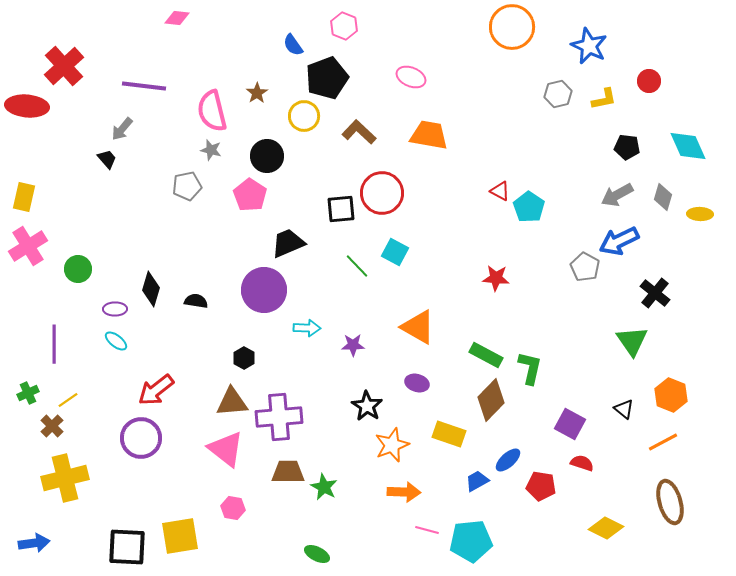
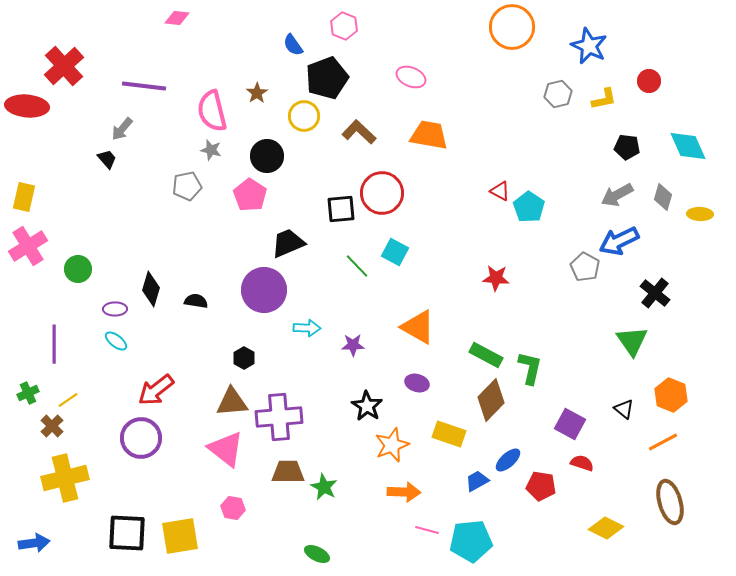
black square at (127, 547): moved 14 px up
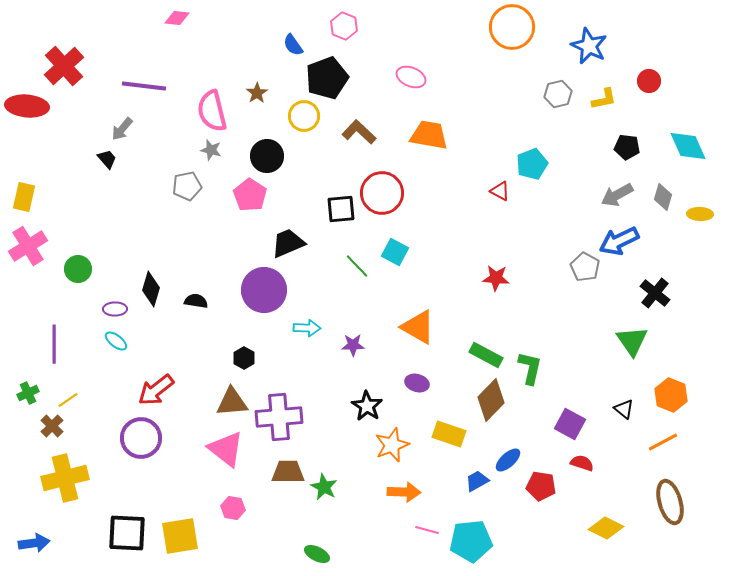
cyan pentagon at (529, 207): moved 3 px right, 43 px up; rotated 16 degrees clockwise
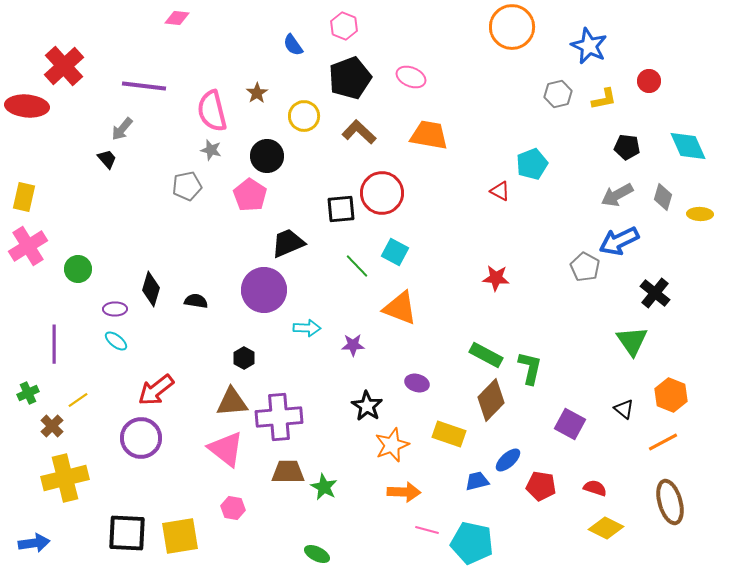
black pentagon at (327, 78): moved 23 px right
orange triangle at (418, 327): moved 18 px left, 19 px up; rotated 9 degrees counterclockwise
yellow line at (68, 400): moved 10 px right
red semicircle at (582, 463): moved 13 px right, 25 px down
blue trapezoid at (477, 481): rotated 15 degrees clockwise
cyan pentagon at (471, 541): moved 1 px right, 2 px down; rotated 18 degrees clockwise
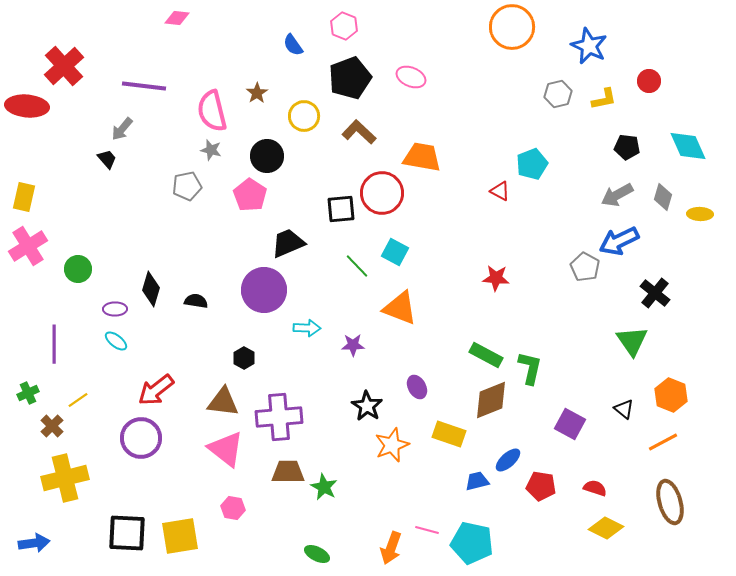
orange trapezoid at (429, 135): moved 7 px left, 22 px down
purple ellipse at (417, 383): moved 4 px down; rotated 45 degrees clockwise
brown diamond at (491, 400): rotated 24 degrees clockwise
brown triangle at (232, 402): moved 9 px left; rotated 12 degrees clockwise
orange arrow at (404, 492): moved 13 px left, 56 px down; rotated 108 degrees clockwise
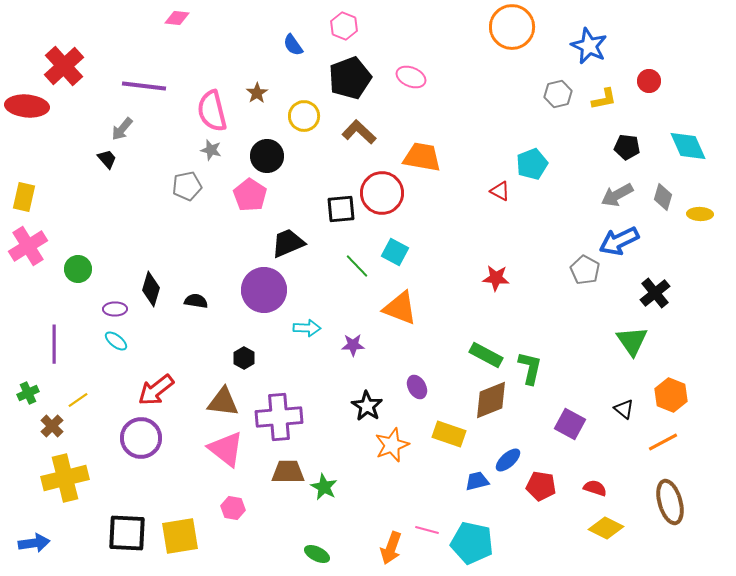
gray pentagon at (585, 267): moved 3 px down
black cross at (655, 293): rotated 12 degrees clockwise
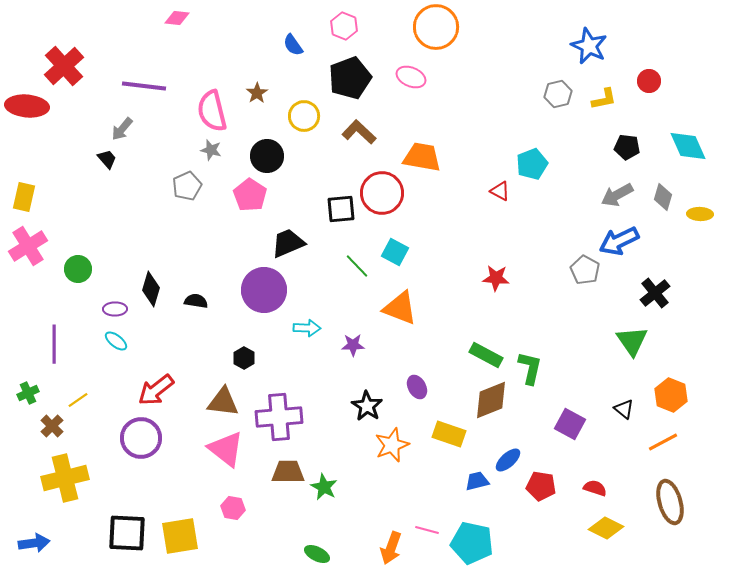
orange circle at (512, 27): moved 76 px left
gray pentagon at (187, 186): rotated 12 degrees counterclockwise
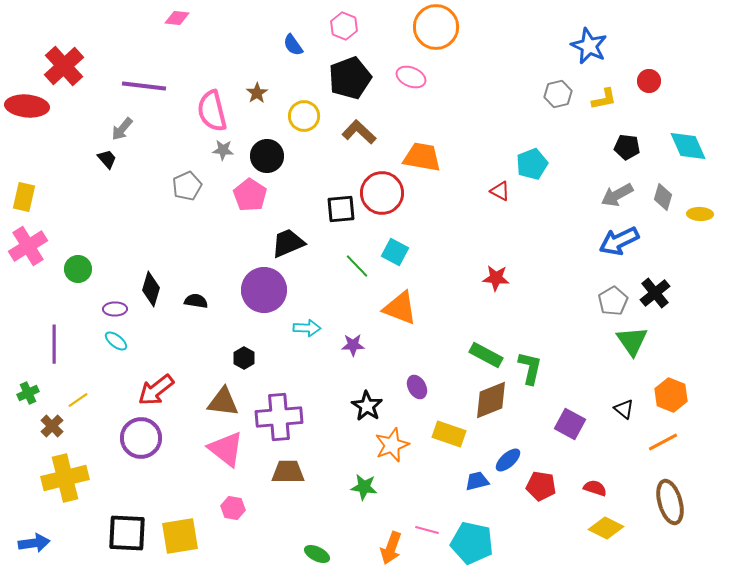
gray star at (211, 150): moved 12 px right; rotated 10 degrees counterclockwise
gray pentagon at (585, 270): moved 28 px right, 31 px down; rotated 12 degrees clockwise
green star at (324, 487): moved 40 px right; rotated 20 degrees counterclockwise
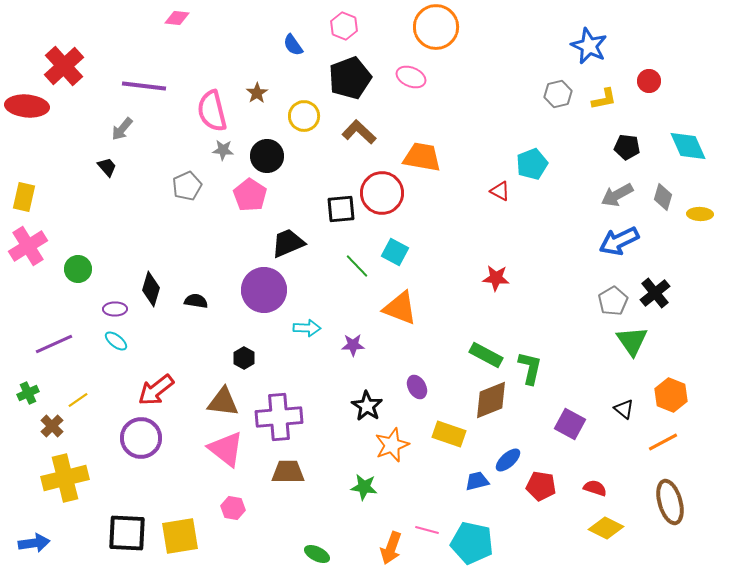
black trapezoid at (107, 159): moved 8 px down
purple line at (54, 344): rotated 66 degrees clockwise
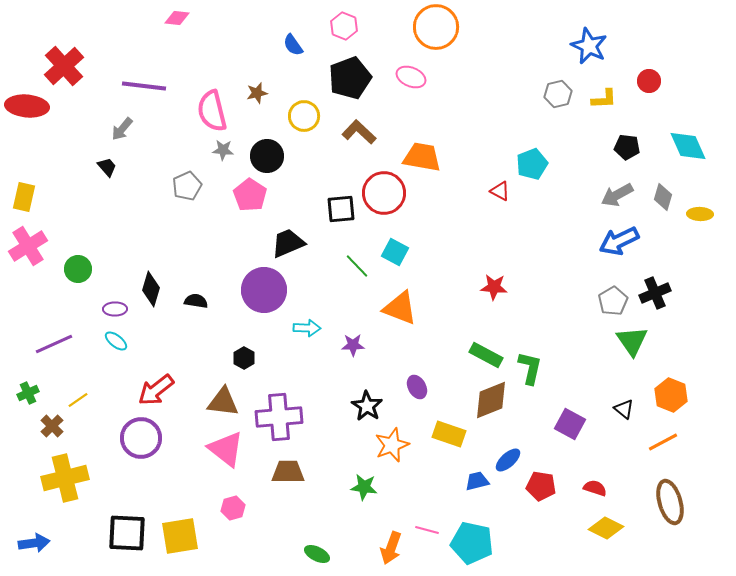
brown star at (257, 93): rotated 20 degrees clockwise
yellow L-shape at (604, 99): rotated 8 degrees clockwise
red circle at (382, 193): moved 2 px right
red star at (496, 278): moved 2 px left, 9 px down
black cross at (655, 293): rotated 16 degrees clockwise
pink hexagon at (233, 508): rotated 25 degrees counterclockwise
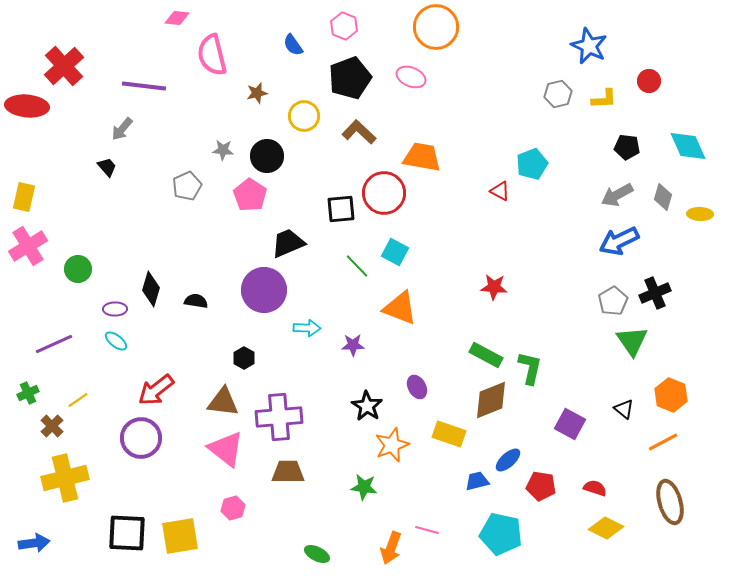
pink semicircle at (212, 111): moved 56 px up
cyan pentagon at (472, 543): moved 29 px right, 9 px up
